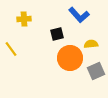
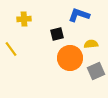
blue L-shape: rotated 150 degrees clockwise
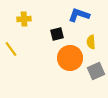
yellow semicircle: moved 2 px up; rotated 88 degrees counterclockwise
